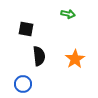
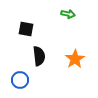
blue circle: moved 3 px left, 4 px up
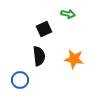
black square: moved 18 px right; rotated 35 degrees counterclockwise
orange star: moved 1 px left; rotated 30 degrees counterclockwise
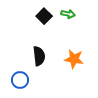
black square: moved 13 px up; rotated 21 degrees counterclockwise
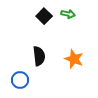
orange star: rotated 12 degrees clockwise
